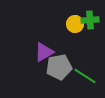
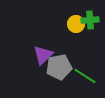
yellow circle: moved 1 px right
purple triangle: moved 1 px left, 3 px down; rotated 15 degrees counterclockwise
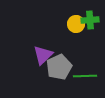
gray pentagon: rotated 15 degrees counterclockwise
green line: rotated 35 degrees counterclockwise
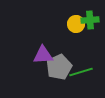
purple triangle: rotated 40 degrees clockwise
green line: moved 4 px left, 4 px up; rotated 15 degrees counterclockwise
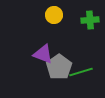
yellow circle: moved 22 px left, 9 px up
purple triangle: moved 1 px up; rotated 25 degrees clockwise
gray pentagon: rotated 10 degrees counterclockwise
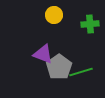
green cross: moved 4 px down
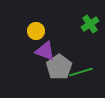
yellow circle: moved 18 px left, 16 px down
green cross: rotated 30 degrees counterclockwise
purple triangle: moved 2 px right, 3 px up
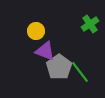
green line: moved 1 px left; rotated 70 degrees clockwise
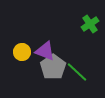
yellow circle: moved 14 px left, 21 px down
gray pentagon: moved 6 px left
green line: moved 3 px left; rotated 10 degrees counterclockwise
